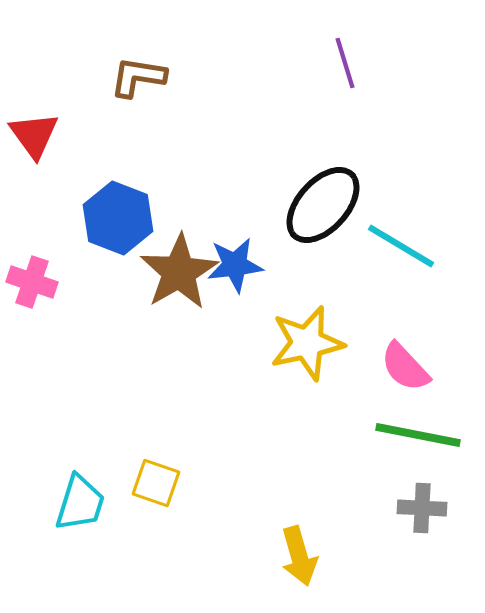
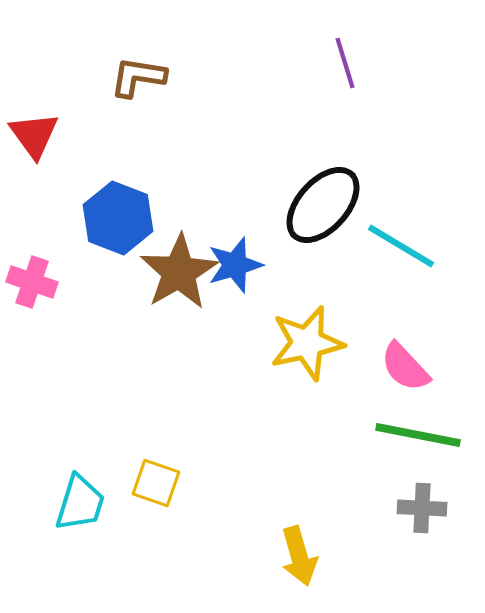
blue star: rotated 10 degrees counterclockwise
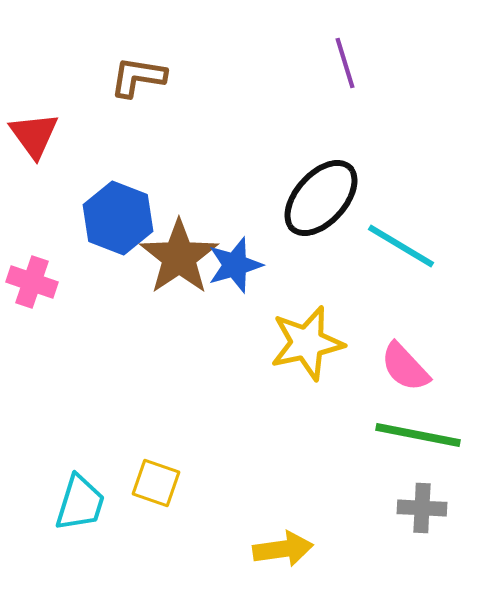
black ellipse: moved 2 px left, 7 px up
brown star: moved 15 px up; rotated 4 degrees counterclockwise
yellow arrow: moved 16 px left, 7 px up; rotated 82 degrees counterclockwise
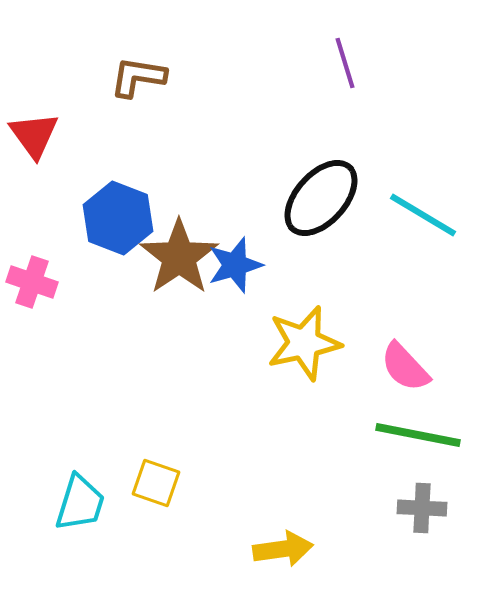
cyan line: moved 22 px right, 31 px up
yellow star: moved 3 px left
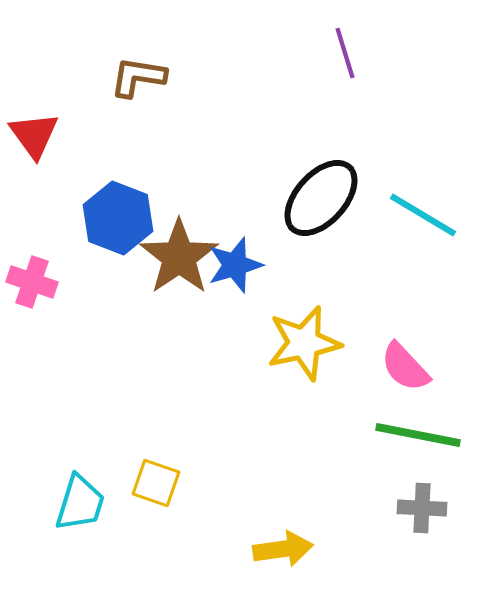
purple line: moved 10 px up
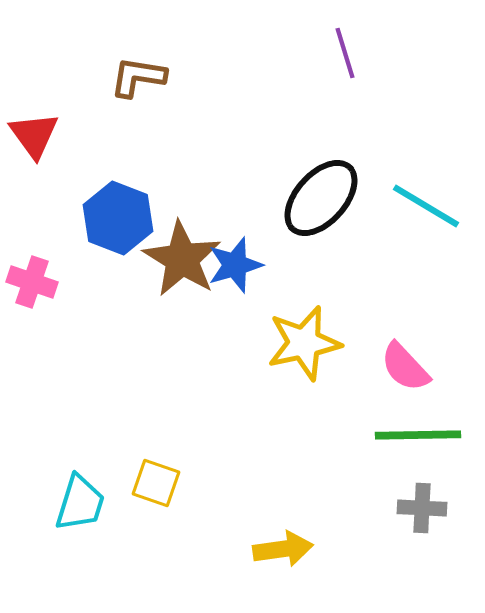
cyan line: moved 3 px right, 9 px up
brown star: moved 3 px right, 2 px down; rotated 6 degrees counterclockwise
green line: rotated 12 degrees counterclockwise
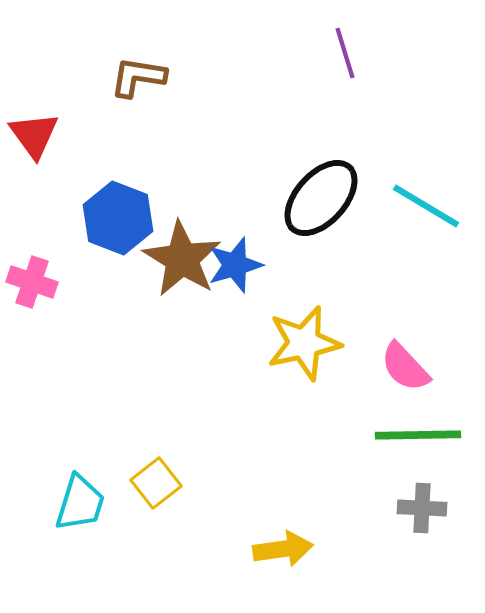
yellow square: rotated 33 degrees clockwise
